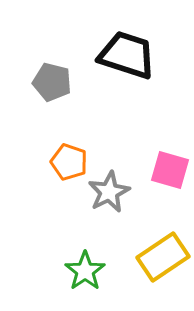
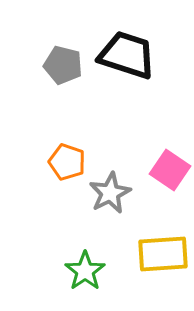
gray pentagon: moved 11 px right, 17 px up
orange pentagon: moved 2 px left
pink square: rotated 18 degrees clockwise
gray star: moved 1 px right, 1 px down
yellow rectangle: moved 3 px up; rotated 30 degrees clockwise
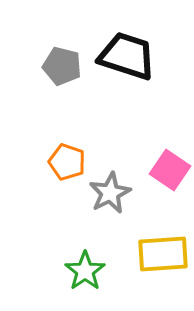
black trapezoid: moved 1 px down
gray pentagon: moved 1 px left, 1 px down
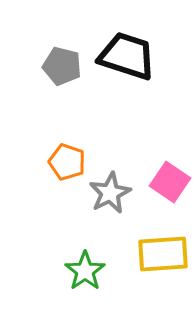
pink square: moved 12 px down
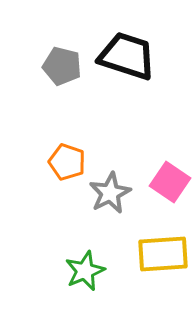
green star: rotated 12 degrees clockwise
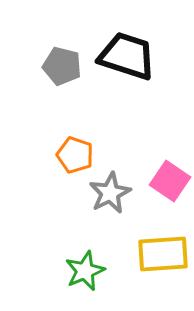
orange pentagon: moved 8 px right, 7 px up
pink square: moved 1 px up
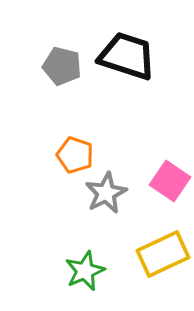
gray star: moved 4 px left
yellow rectangle: rotated 21 degrees counterclockwise
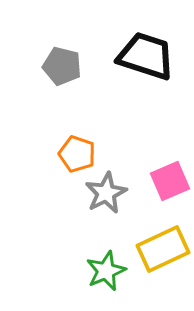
black trapezoid: moved 19 px right
orange pentagon: moved 2 px right, 1 px up
pink square: rotated 33 degrees clockwise
yellow rectangle: moved 5 px up
green star: moved 21 px right
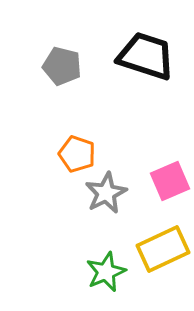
green star: moved 1 px down
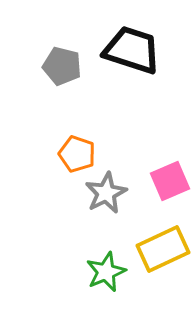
black trapezoid: moved 14 px left, 6 px up
